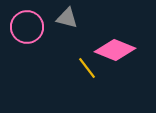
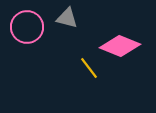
pink diamond: moved 5 px right, 4 px up
yellow line: moved 2 px right
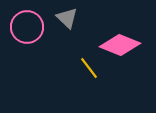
gray triangle: rotated 30 degrees clockwise
pink diamond: moved 1 px up
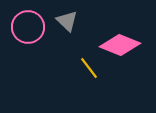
gray triangle: moved 3 px down
pink circle: moved 1 px right
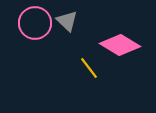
pink circle: moved 7 px right, 4 px up
pink diamond: rotated 9 degrees clockwise
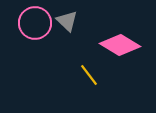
yellow line: moved 7 px down
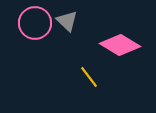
yellow line: moved 2 px down
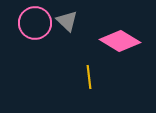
pink diamond: moved 4 px up
yellow line: rotated 30 degrees clockwise
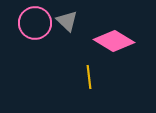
pink diamond: moved 6 px left
